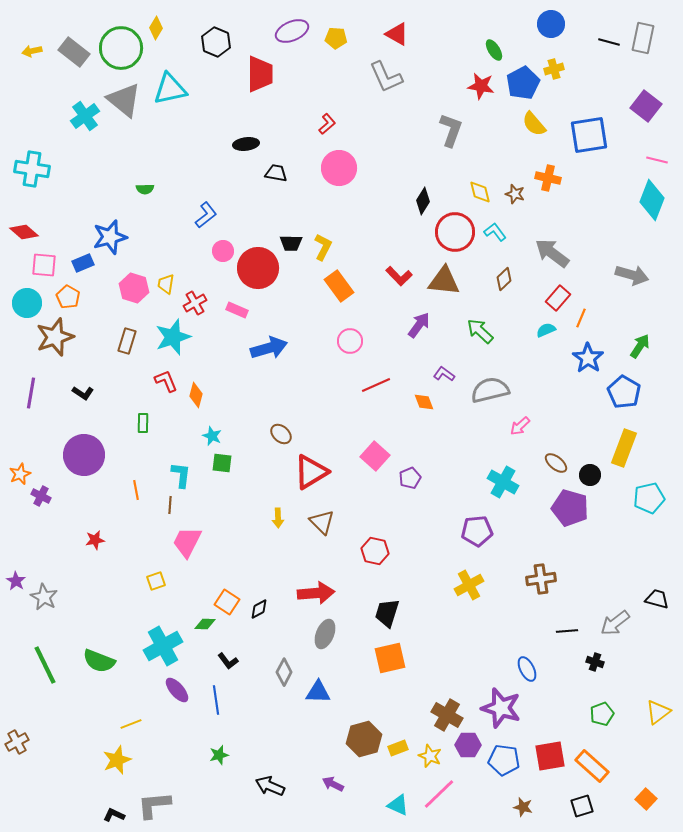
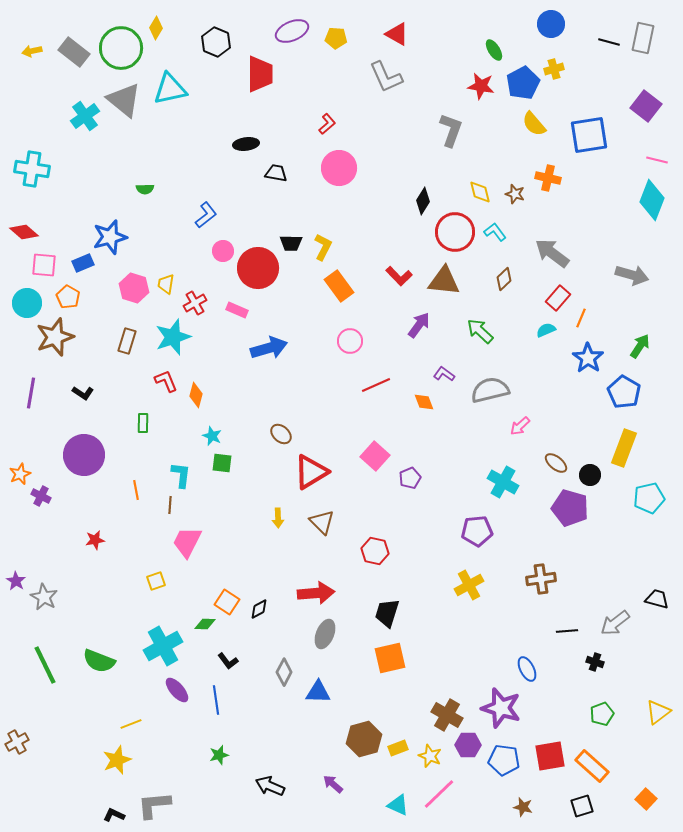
purple arrow at (333, 784): rotated 15 degrees clockwise
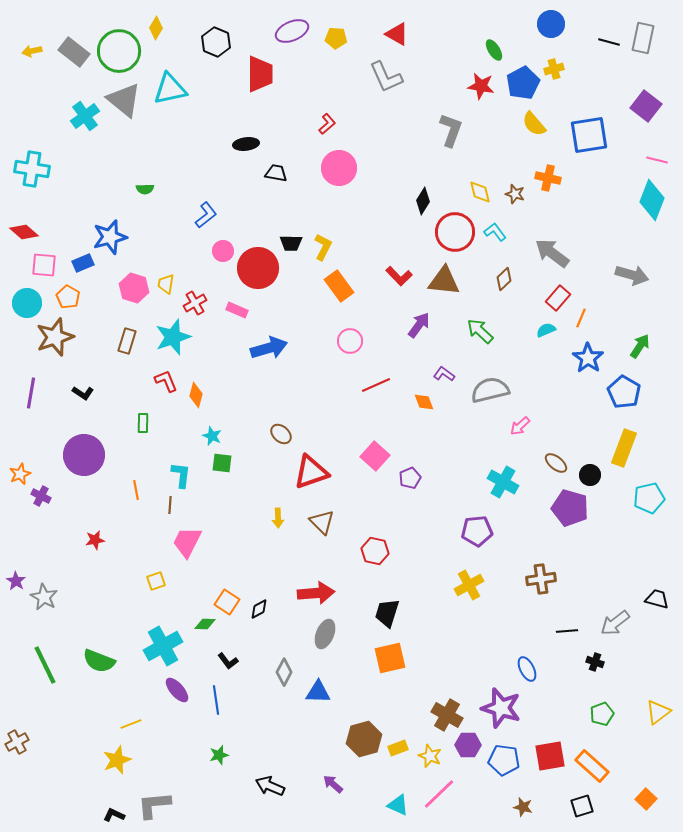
green circle at (121, 48): moved 2 px left, 3 px down
red triangle at (311, 472): rotated 12 degrees clockwise
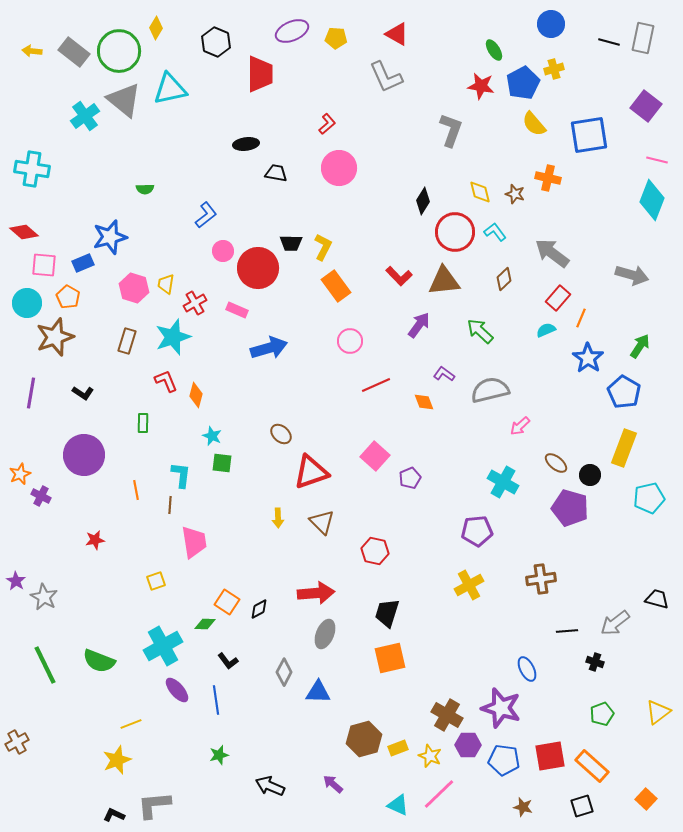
yellow arrow at (32, 51): rotated 18 degrees clockwise
brown triangle at (444, 281): rotated 12 degrees counterclockwise
orange rectangle at (339, 286): moved 3 px left
pink trapezoid at (187, 542): moved 7 px right; rotated 144 degrees clockwise
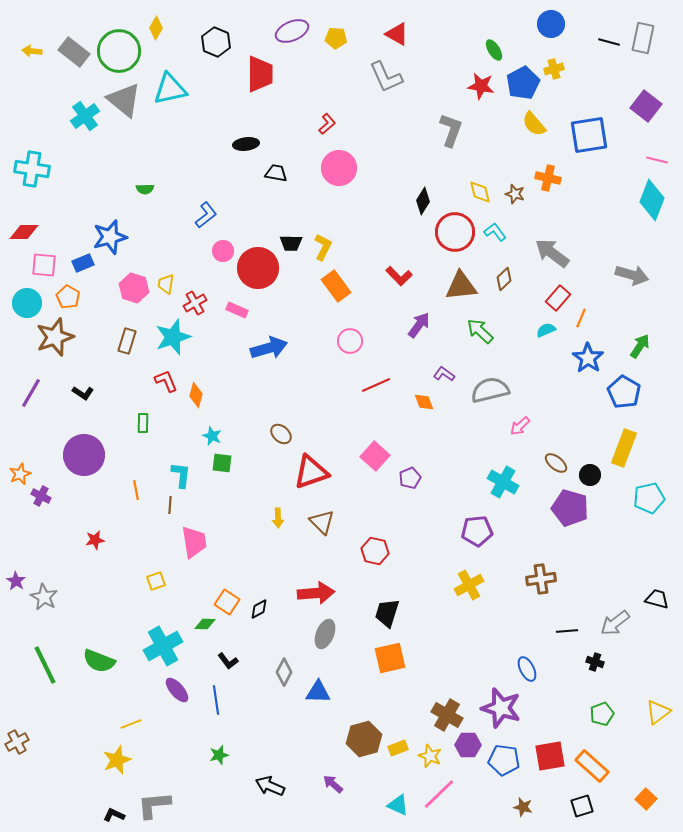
red diamond at (24, 232): rotated 40 degrees counterclockwise
brown triangle at (444, 281): moved 17 px right, 5 px down
purple line at (31, 393): rotated 20 degrees clockwise
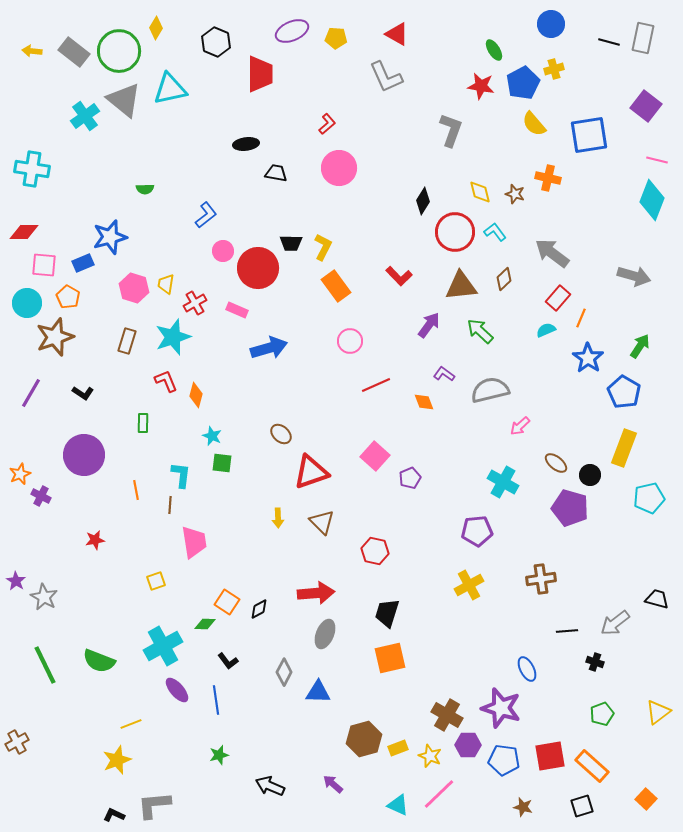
gray arrow at (632, 275): moved 2 px right, 1 px down
purple arrow at (419, 325): moved 10 px right
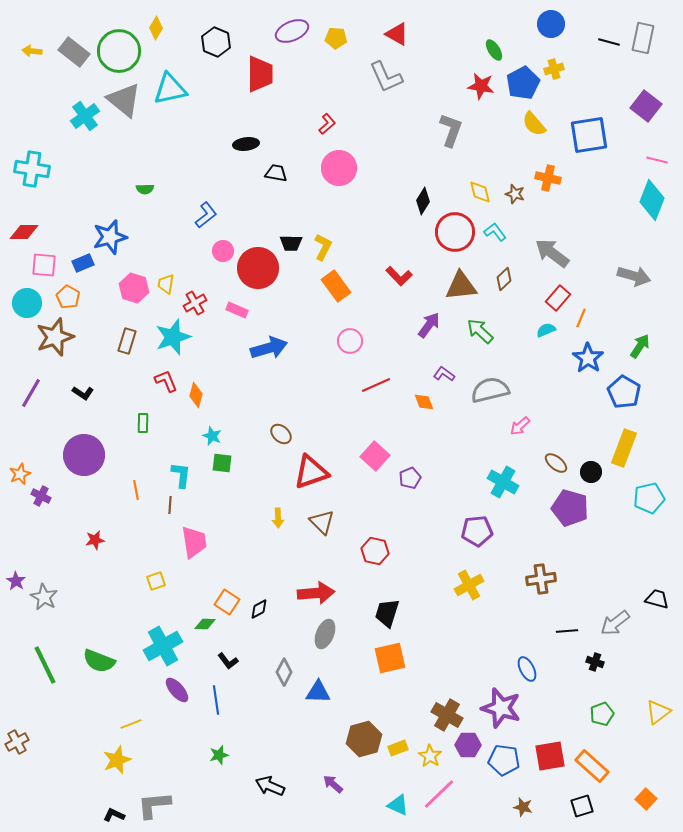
black circle at (590, 475): moved 1 px right, 3 px up
yellow star at (430, 756): rotated 10 degrees clockwise
